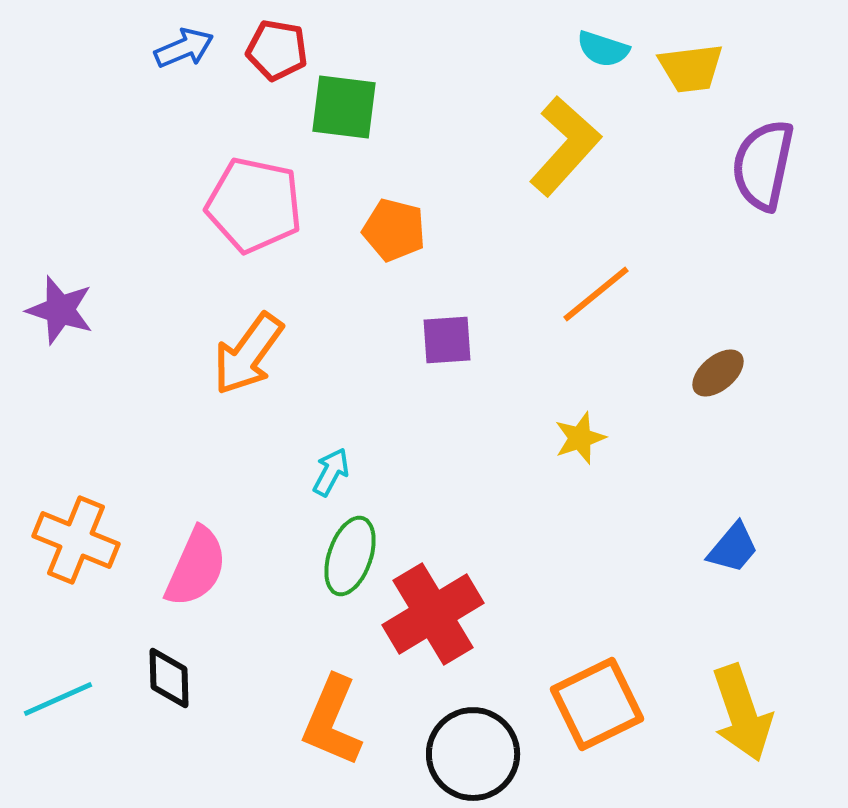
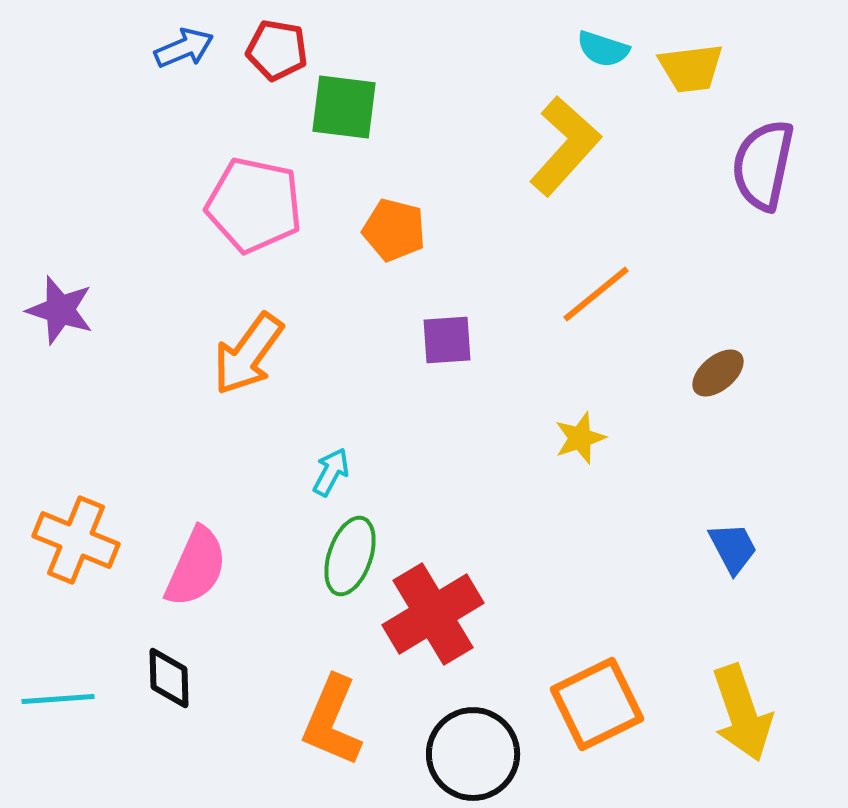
blue trapezoid: rotated 68 degrees counterclockwise
cyan line: rotated 20 degrees clockwise
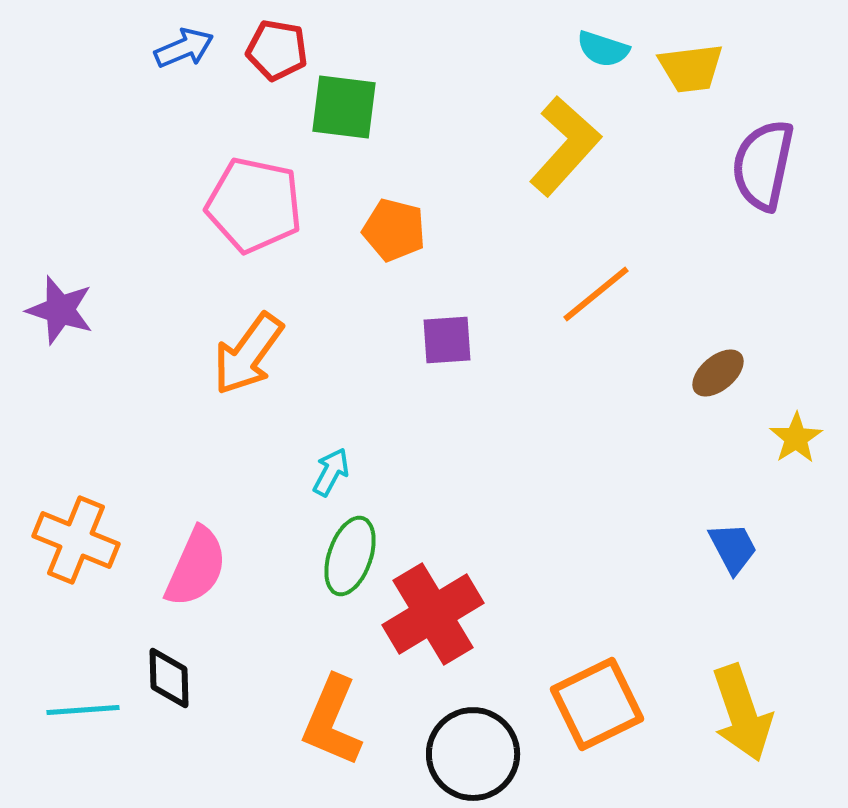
yellow star: moved 216 px right; rotated 14 degrees counterclockwise
cyan line: moved 25 px right, 11 px down
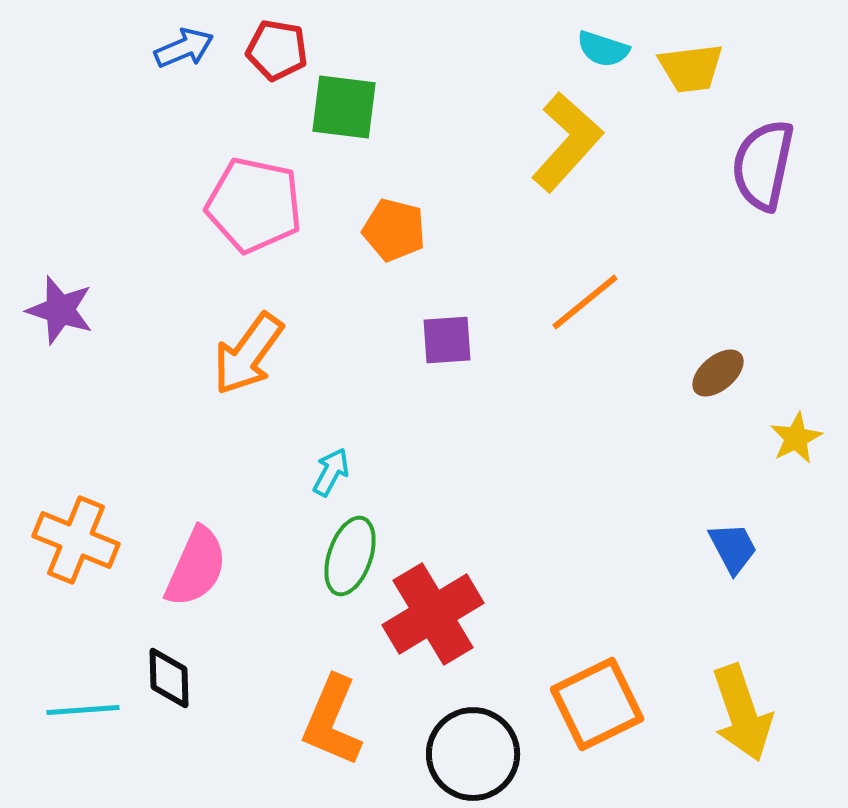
yellow L-shape: moved 2 px right, 4 px up
orange line: moved 11 px left, 8 px down
yellow star: rotated 6 degrees clockwise
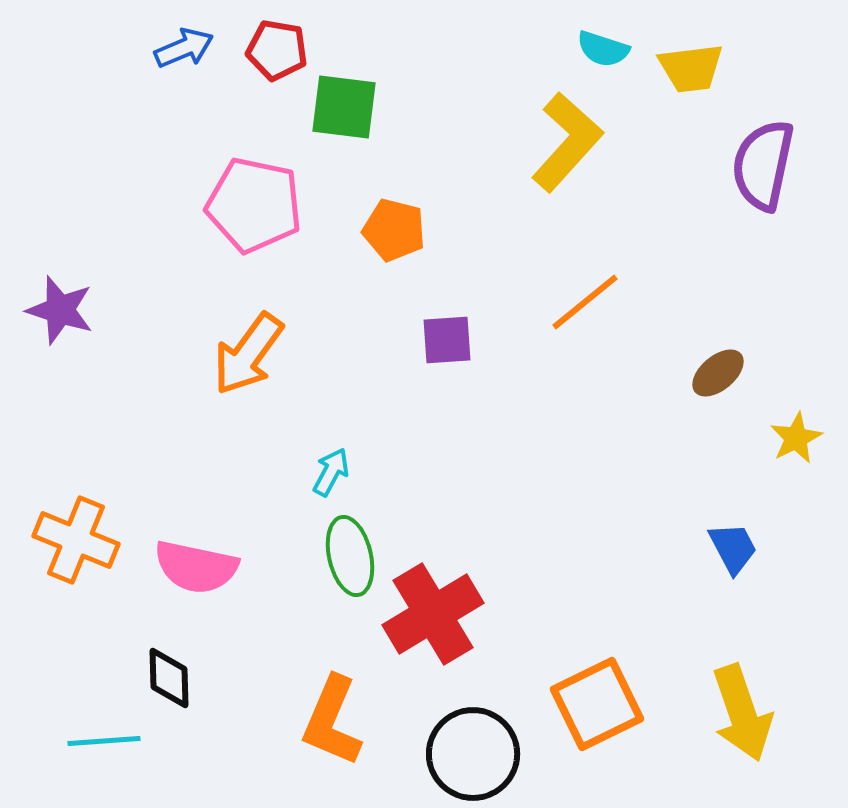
green ellipse: rotated 32 degrees counterclockwise
pink semicircle: rotated 78 degrees clockwise
cyan line: moved 21 px right, 31 px down
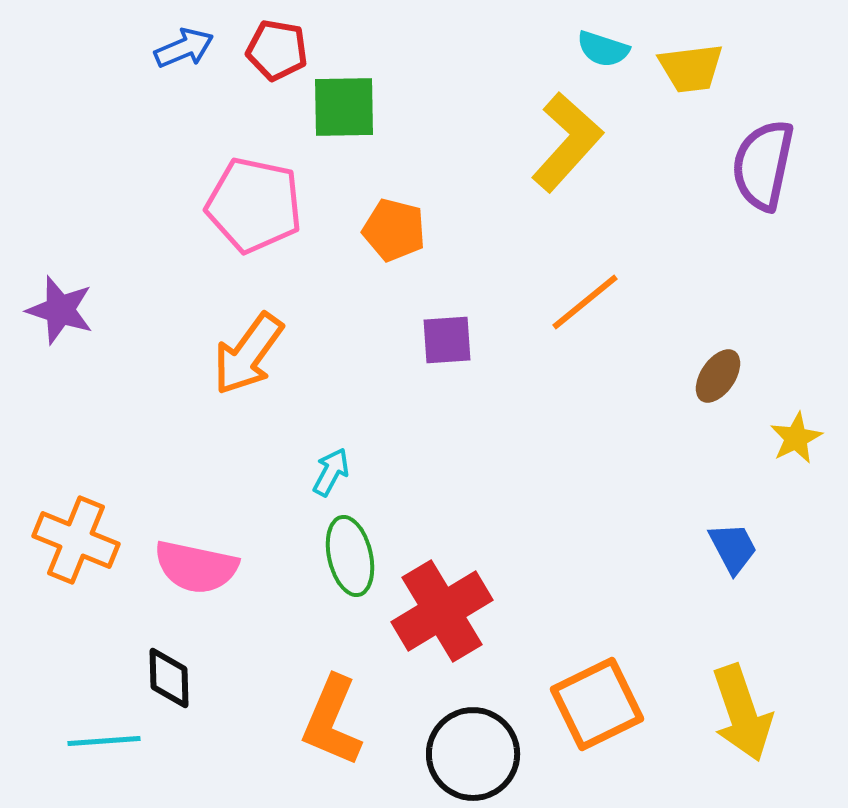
green square: rotated 8 degrees counterclockwise
brown ellipse: moved 3 px down; rotated 16 degrees counterclockwise
red cross: moved 9 px right, 3 px up
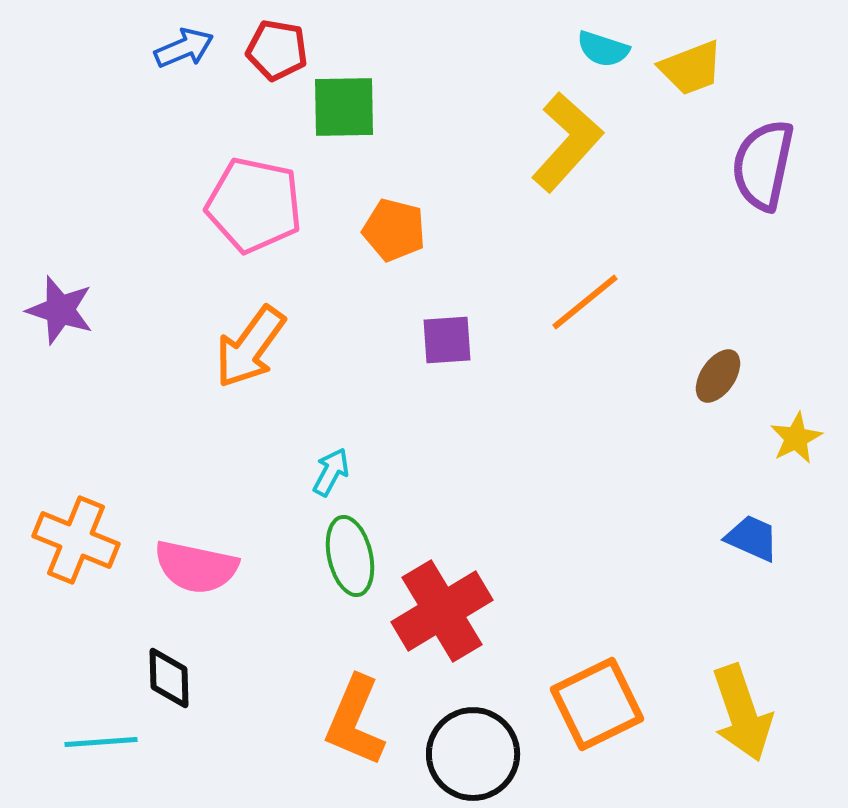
yellow trapezoid: rotated 14 degrees counterclockwise
orange arrow: moved 2 px right, 7 px up
blue trapezoid: moved 19 px right, 10 px up; rotated 38 degrees counterclockwise
orange L-shape: moved 23 px right
cyan line: moved 3 px left, 1 px down
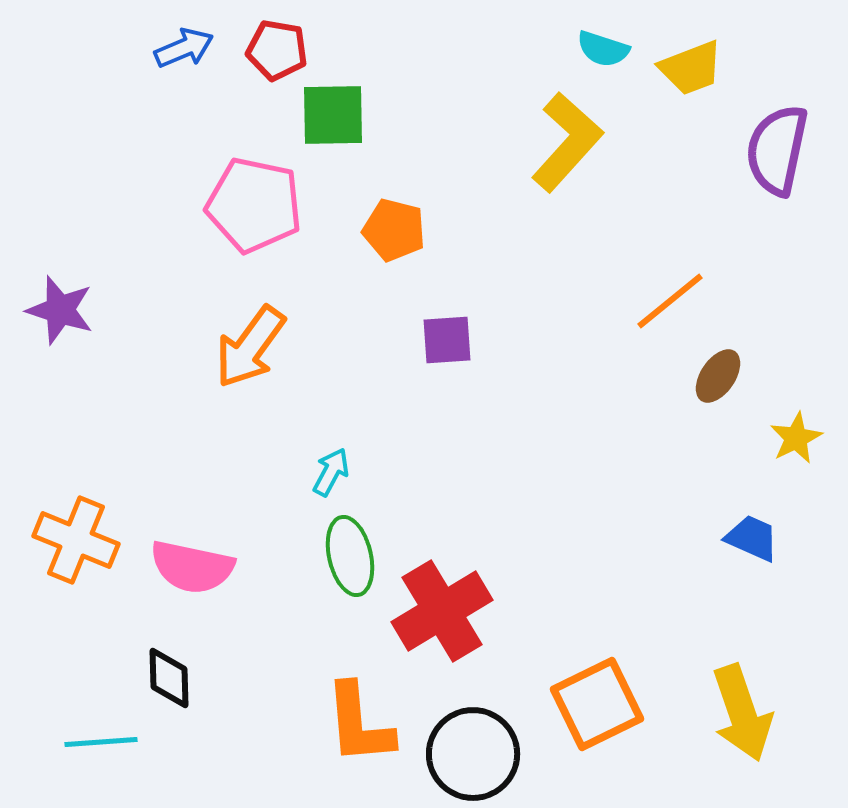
green square: moved 11 px left, 8 px down
purple semicircle: moved 14 px right, 15 px up
orange line: moved 85 px right, 1 px up
pink semicircle: moved 4 px left
orange L-shape: moved 4 px right, 3 px down; rotated 28 degrees counterclockwise
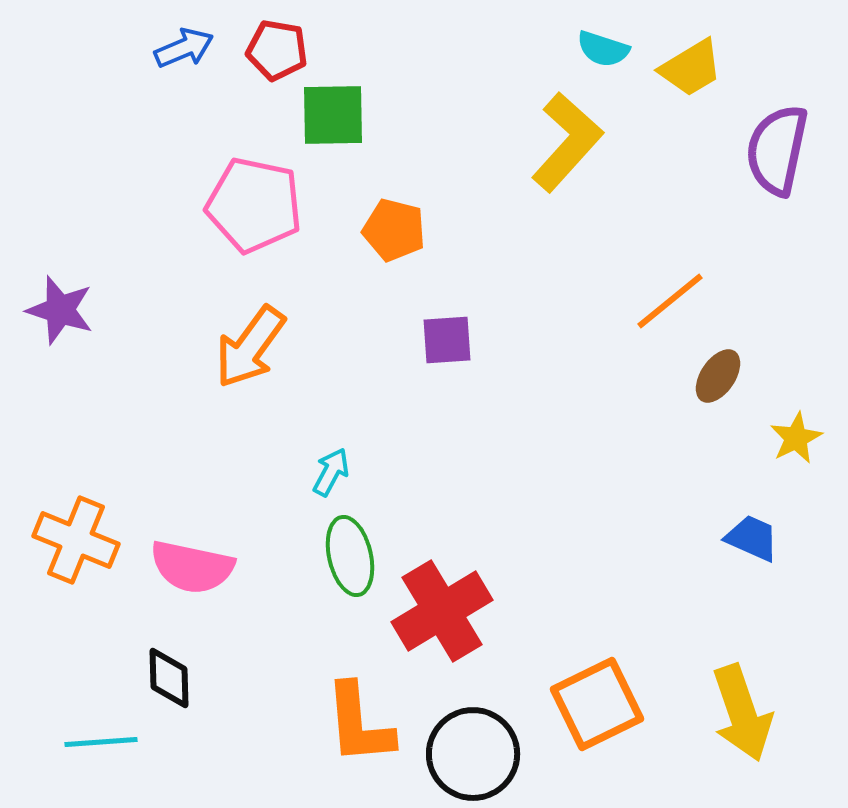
yellow trapezoid: rotated 10 degrees counterclockwise
